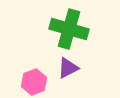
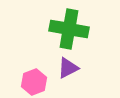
green cross: rotated 6 degrees counterclockwise
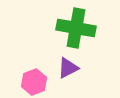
green cross: moved 7 px right, 1 px up
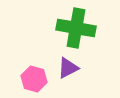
pink hexagon: moved 3 px up; rotated 25 degrees counterclockwise
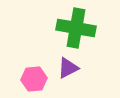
pink hexagon: rotated 20 degrees counterclockwise
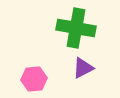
purple triangle: moved 15 px right
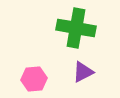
purple triangle: moved 4 px down
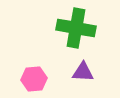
purple triangle: rotated 30 degrees clockwise
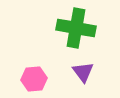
purple triangle: rotated 50 degrees clockwise
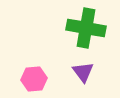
green cross: moved 10 px right
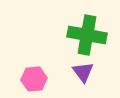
green cross: moved 1 px right, 7 px down
